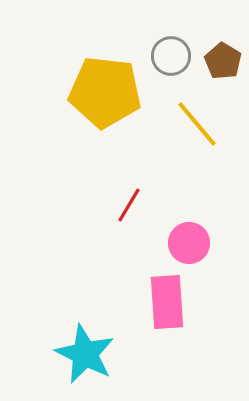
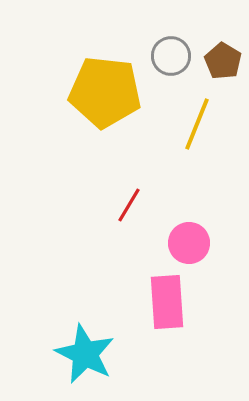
yellow line: rotated 62 degrees clockwise
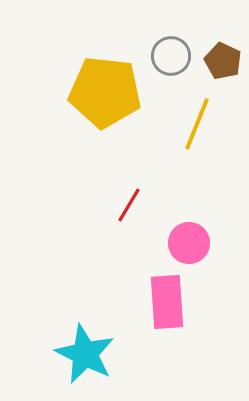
brown pentagon: rotated 6 degrees counterclockwise
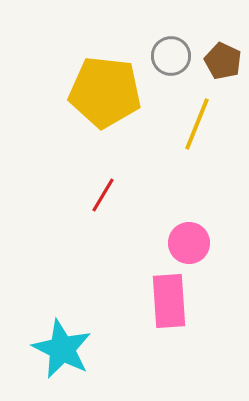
red line: moved 26 px left, 10 px up
pink rectangle: moved 2 px right, 1 px up
cyan star: moved 23 px left, 5 px up
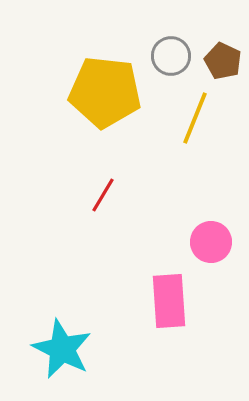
yellow line: moved 2 px left, 6 px up
pink circle: moved 22 px right, 1 px up
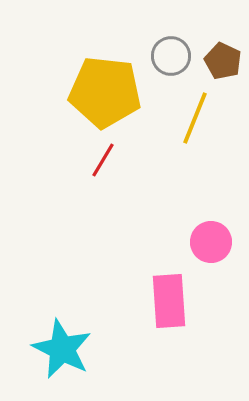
red line: moved 35 px up
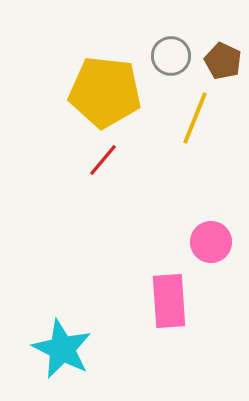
red line: rotated 9 degrees clockwise
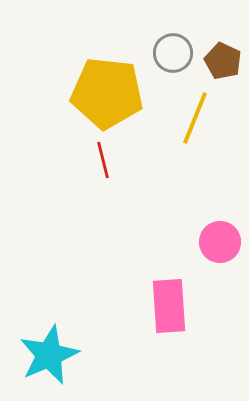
gray circle: moved 2 px right, 3 px up
yellow pentagon: moved 2 px right, 1 px down
red line: rotated 54 degrees counterclockwise
pink circle: moved 9 px right
pink rectangle: moved 5 px down
cyan star: moved 13 px left, 6 px down; rotated 22 degrees clockwise
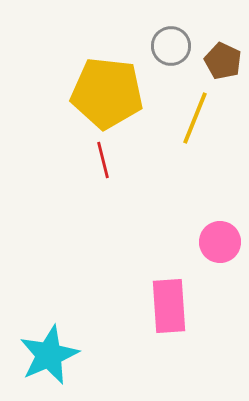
gray circle: moved 2 px left, 7 px up
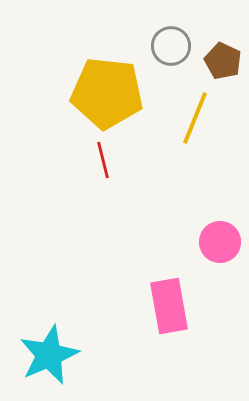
pink rectangle: rotated 6 degrees counterclockwise
